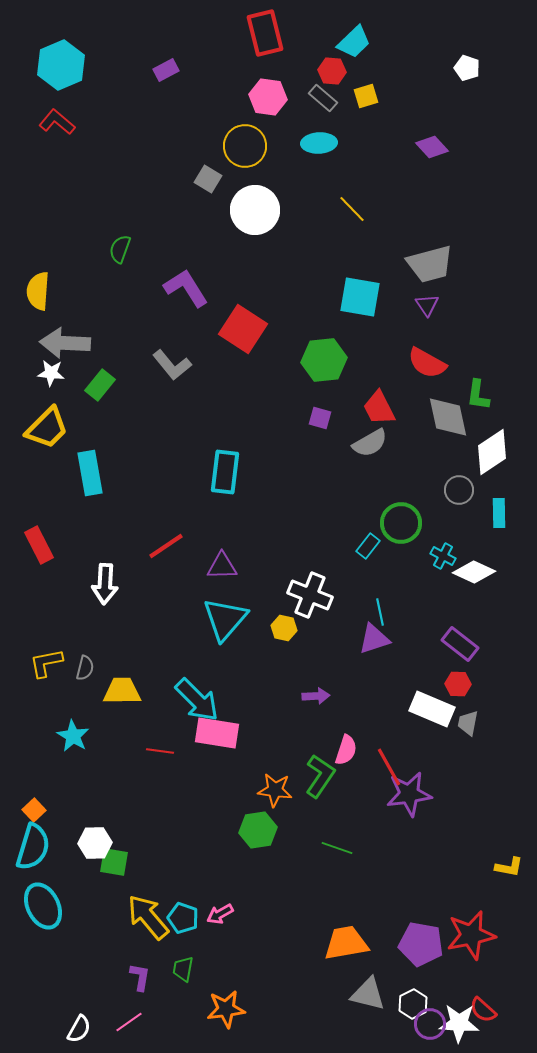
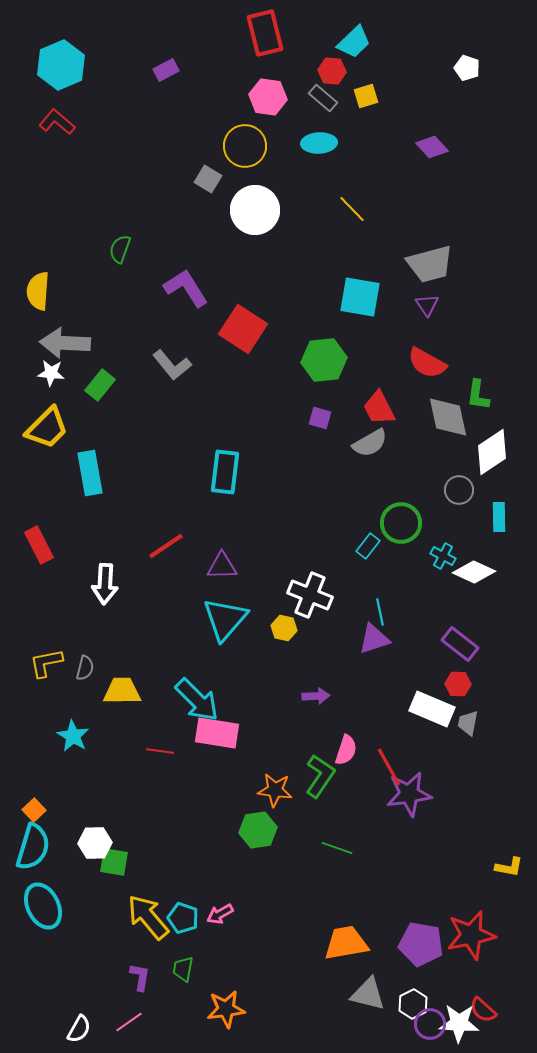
cyan rectangle at (499, 513): moved 4 px down
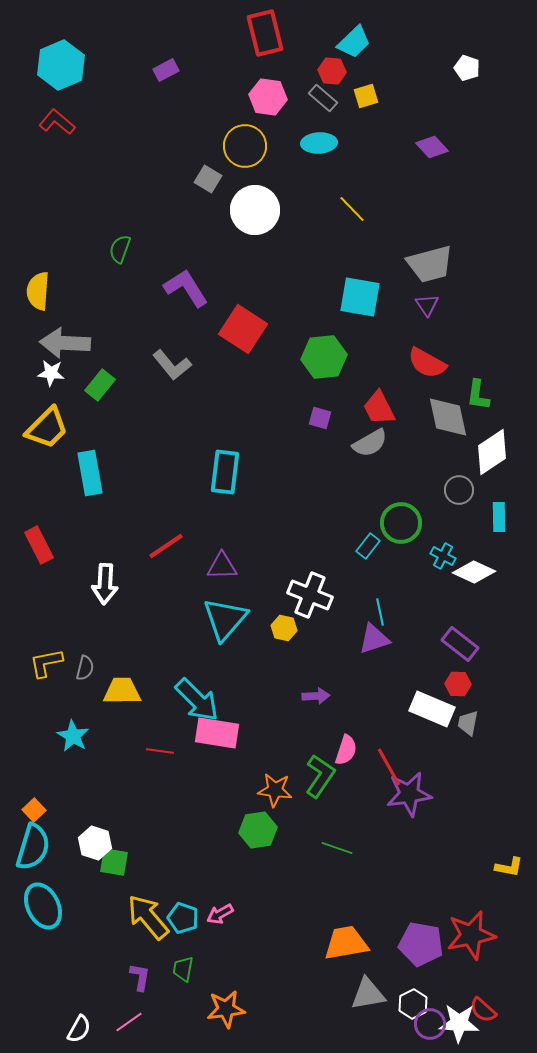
green hexagon at (324, 360): moved 3 px up
white hexagon at (95, 843): rotated 20 degrees clockwise
gray triangle at (368, 994): rotated 24 degrees counterclockwise
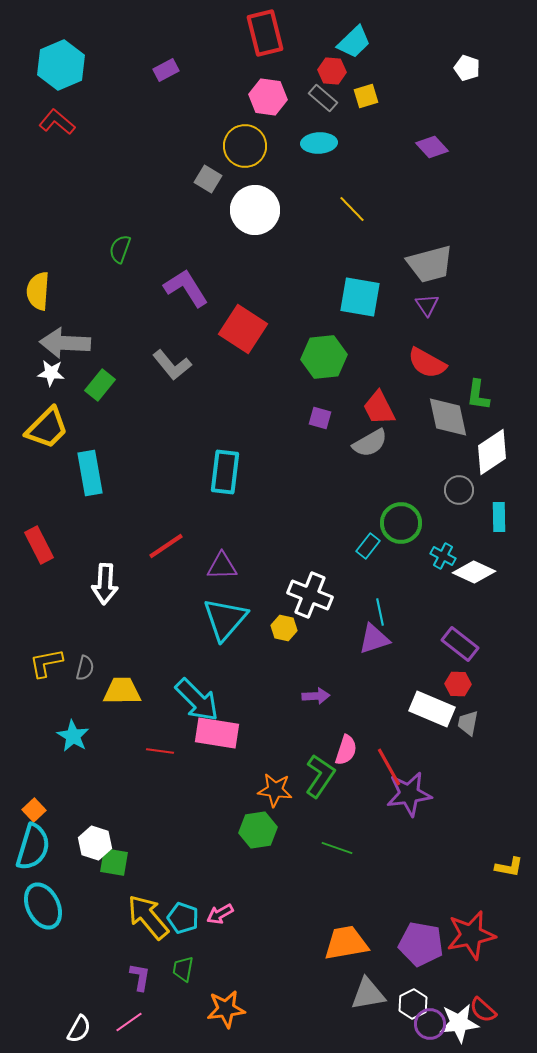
white star at (459, 1023): rotated 9 degrees counterclockwise
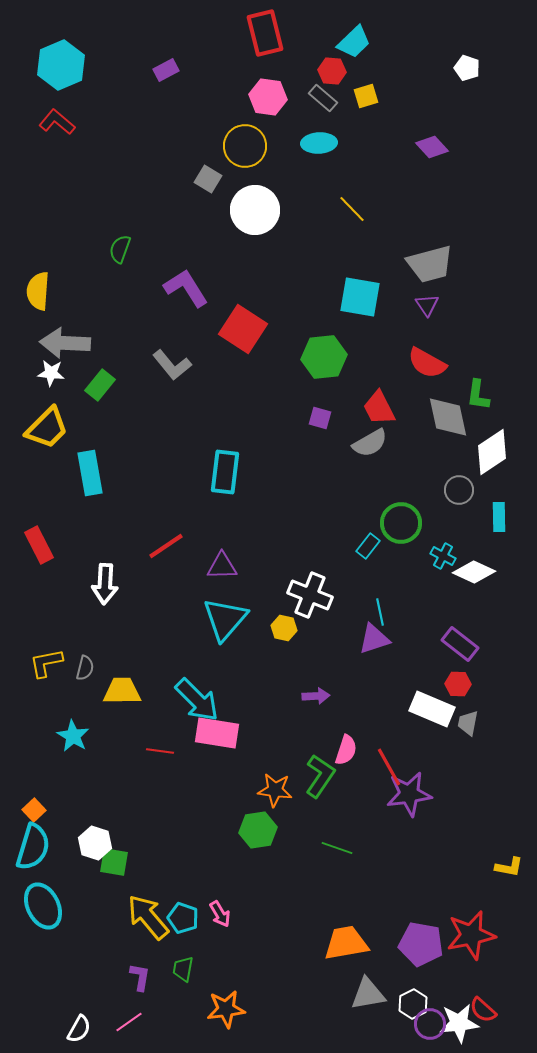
pink arrow at (220, 914): rotated 92 degrees counterclockwise
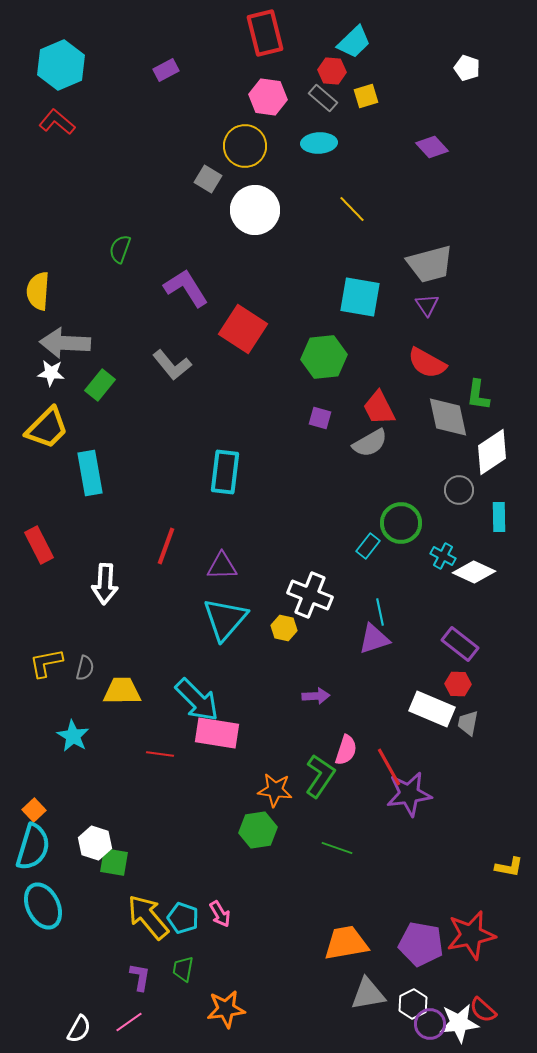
red line at (166, 546): rotated 36 degrees counterclockwise
red line at (160, 751): moved 3 px down
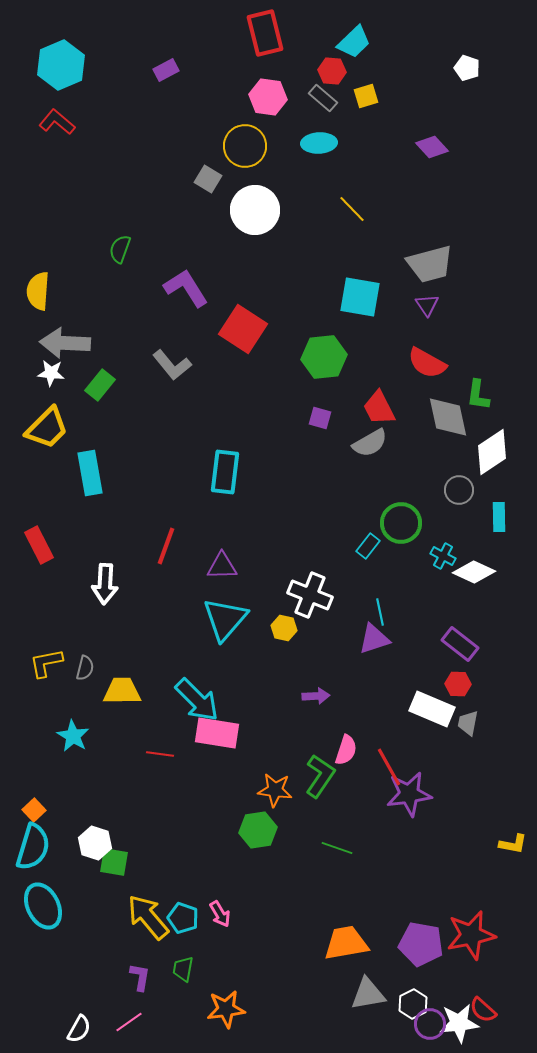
yellow L-shape at (509, 867): moved 4 px right, 23 px up
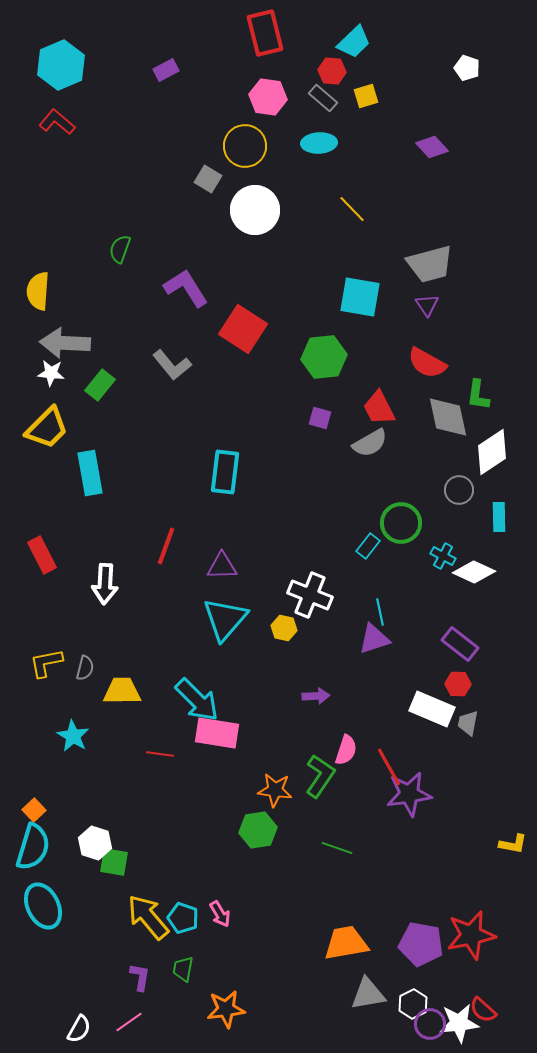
red rectangle at (39, 545): moved 3 px right, 10 px down
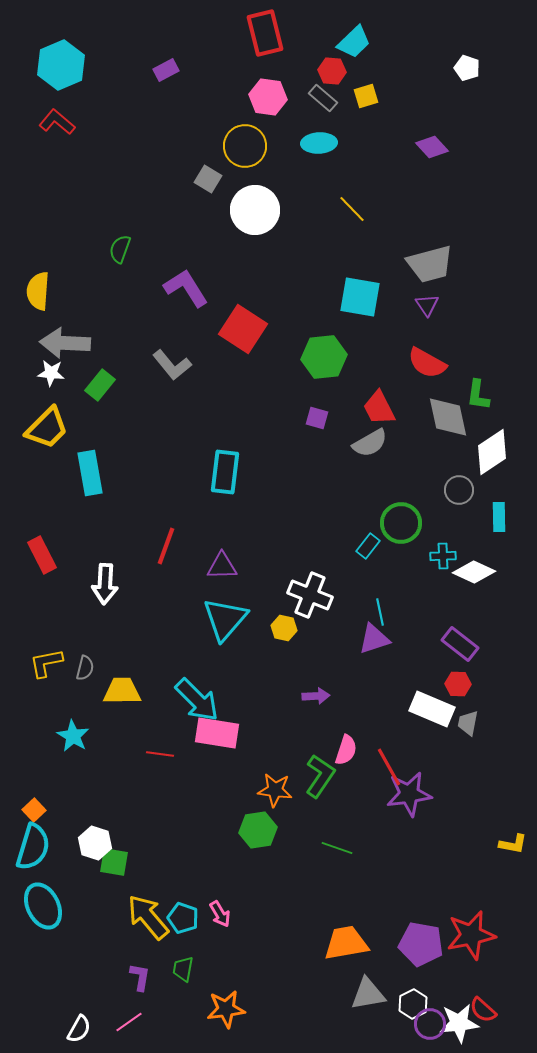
purple square at (320, 418): moved 3 px left
cyan cross at (443, 556): rotated 30 degrees counterclockwise
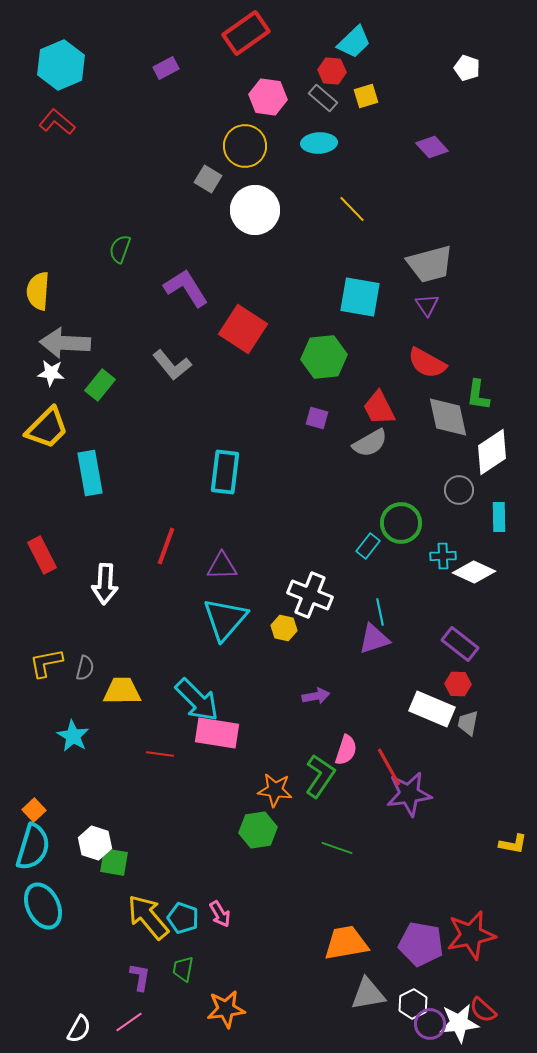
red rectangle at (265, 33): moved 19 px left; rotated 69 degrees clockwise
purple rectangle at (166, 70): moved 2 px up
purple arrow at (316, 696): rotated 8 degrees counterclockwise
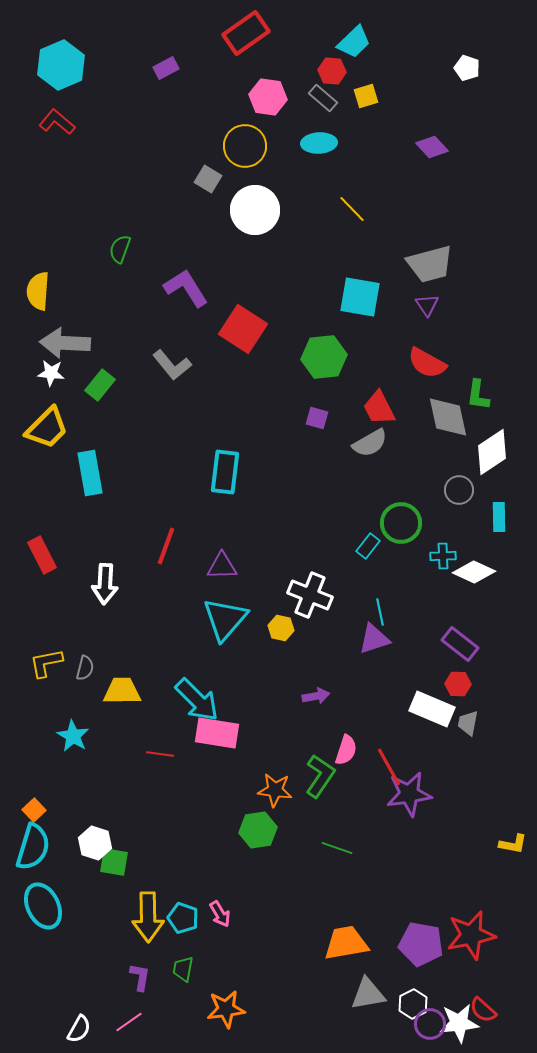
yellow hexagon at (284, 628): moved 3 px left
yellow arrow at (148, 917): rotated 141 degrees counterclockwise
